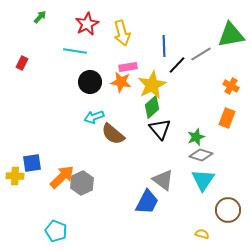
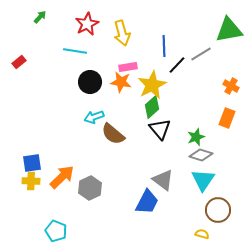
green triangle: moved 2 px left, 5 px up
red rectangle: moved 3 px left, 1 px up; rotated 24 degrees clockwise
yellow cross: moved 16 px right, 5 px down
gray hexagon: moved 8 px right, 5 px down
brown circle: moved 10 px left
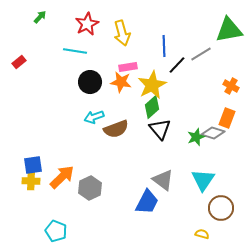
brown semicircle: moved 3 px right, 5 px up; rotated 60 degrees counterclockwise
gray diamond: moved 12 px right, 22 px up
blue square: moved 1 px right, 2 px down
brown circle: moved 3 px right, 2 px up
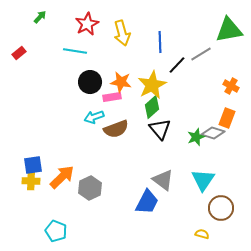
blue line: moved 4 px left, 4 px up
red rectangle: moved 9 px up
pink rectangle: moved 16 px left, 30 px down
